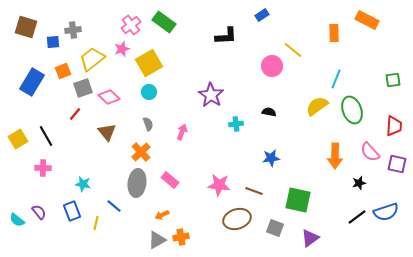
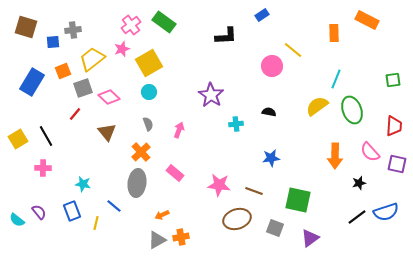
pink arrow at (182, 132): moved 3 px left, 2 px up
pink rectangle at (170, 180): moved 5 px right, 7 px up
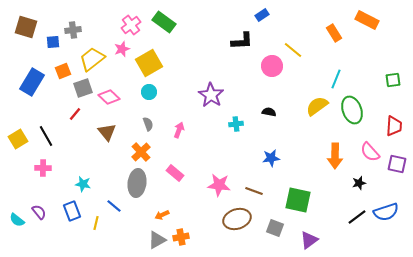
orange rectangle at (334, 33): rotated 30 degrees counterclockwise
black L-shape at (226, 36): moved 16 px right, 5 px down
purple triangle at (310, 238): moved 1 px left, 2 px down
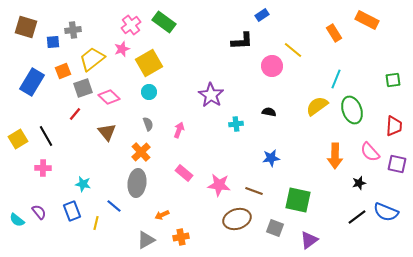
pink rectangle at (175, 173): moved 9 px right
blue semicircle at (386, 212): rotated 40 degrees clockwise
gray triangle at (157, 240): moved 11 px left
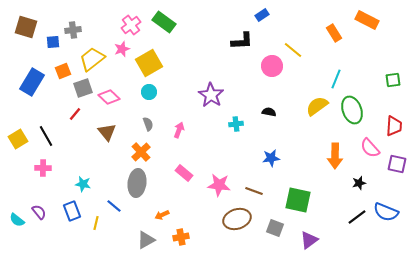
pink semicircle at (370, 152): moved 4 px up
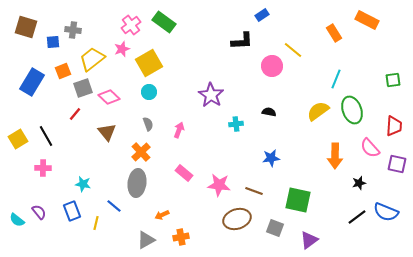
gray cross at (73, 30): rotated 14 degrees clockwise
yellow semicircle at (317, 106): moved 1 px right, 5 px down
